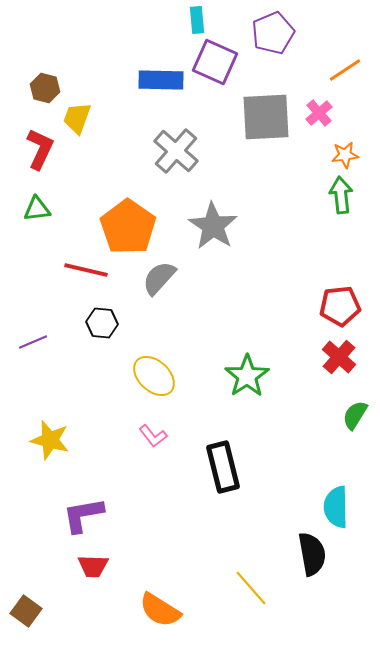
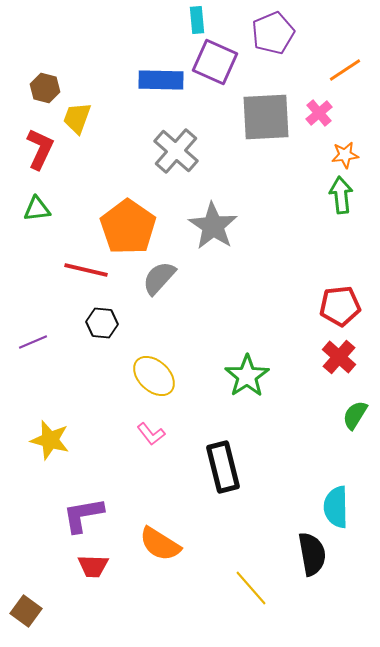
pink L-shape: moved 2 px left, 2 px up
orange semicircle: moved 66 px up
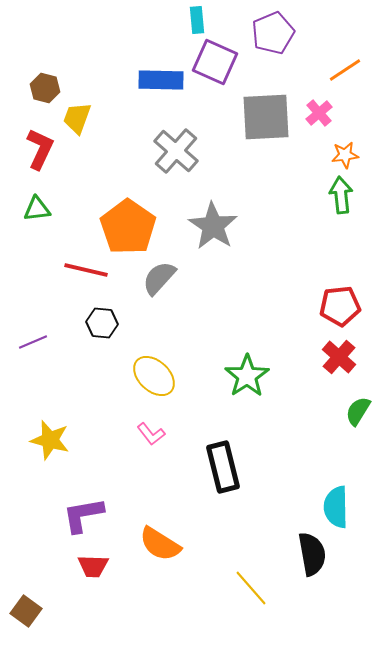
green semicircle: moved 3 px right, 4 px up
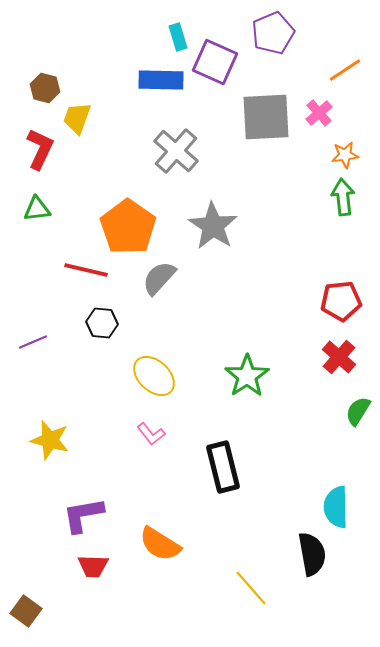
cyan rectangle: moved 19 px left, 17 px down; rotated 12 degrees counterclockwise
green arrow: moved 2 px right, 2 px down
red pentagon: moved 1 px right, 5 px up
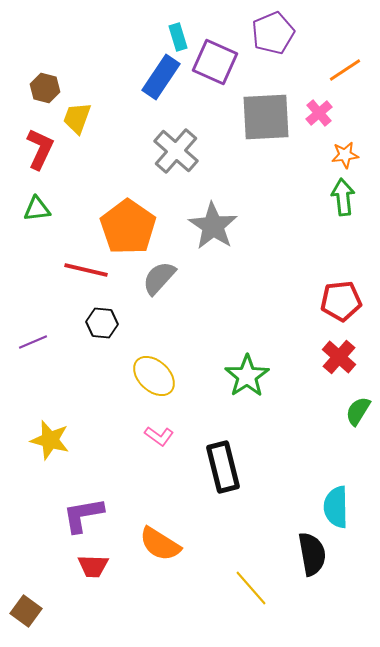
blue rectangle: moved 3 px up; rotated 57 degrees counterclockwise
pink L-shape: moved 8 px right, 2 px down; rotated 16 degrees counterclockwise
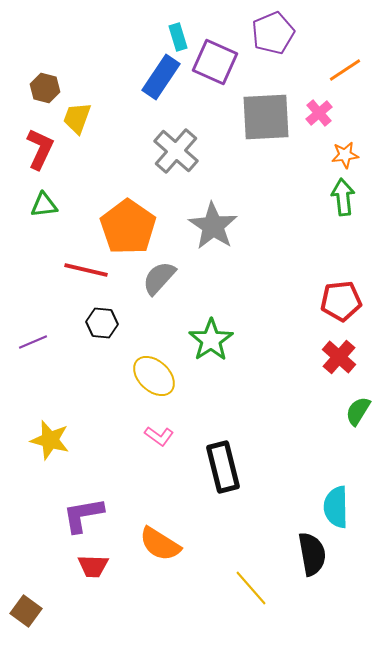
green triangle: moved 7 px right, 4 px up
green star: moved 36 px left, 36 px up
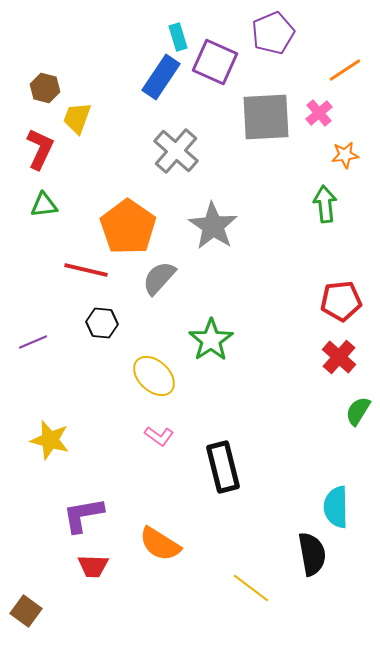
green arrow: moved 18 px left, 7 px down
yellow line: rotated 12 degrees counterclockwise
